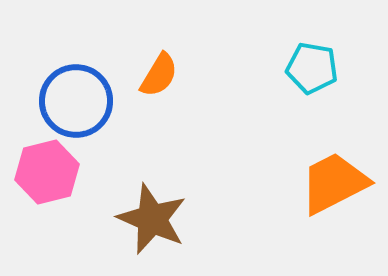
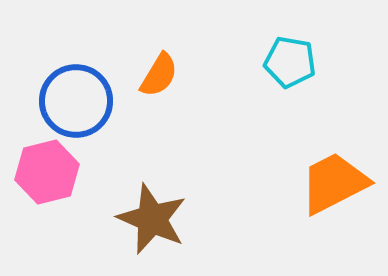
cyan pentagon: moved 22 px left, 6 px up
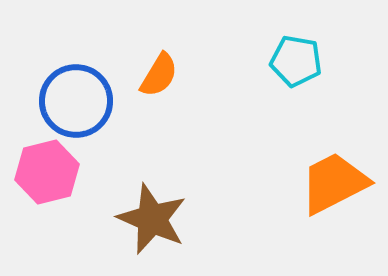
cyan pentagon: moved 6 px right, 1 px up
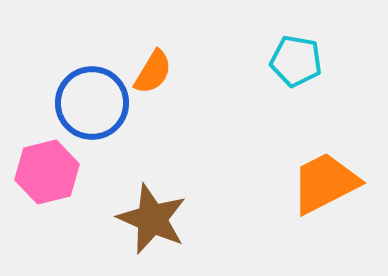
orange semicircle: moved 6 px left, 3 px up
blue circle: moved 16 px right, 2 px down
orange trapezoid: moved 9 px left
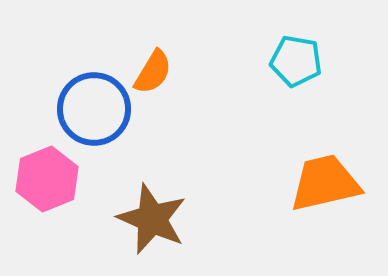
blue circle: moved 2 px right, 6 px down
pink hexagon: moved 7 px down; rotated 8 degrees counterclockwise
orange trapezoid: rotated 14 degrees clockwise
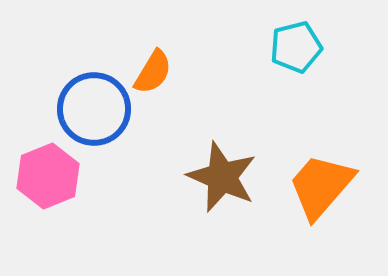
cyan pentagon: moved 14 px up; rotated 24 degrees counterclockwise
pink hexagon: moved 1 px right, 3 px up
orange trapezoid: moved 4 px left, 3 px down; rotated 36 degrees counterclockwise
brown star: moved 70 px right, 42 px up
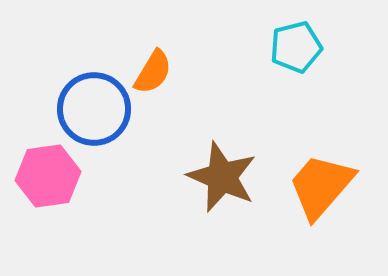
pink hexagon: rotated 14 degrees clockwise
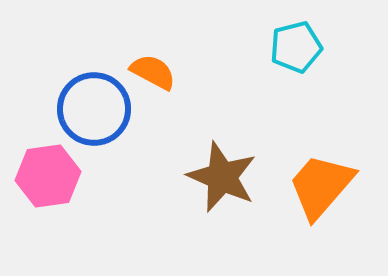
orange semicircle: rotated 93 degrees counterclockwise
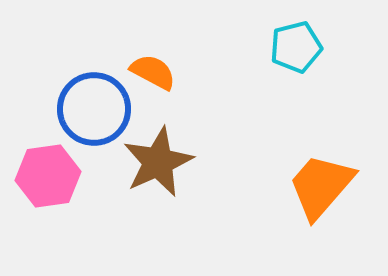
brown star: moved 64 px left, 15 px up; rotated 24 degrees clockwise
